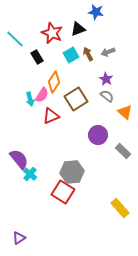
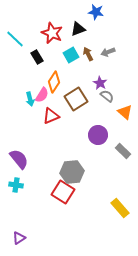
purple star: moved 6 px left, 4 px down
cyan cross: moved 14 px left, 11 px down; rotated 32 degrees counterclockwise
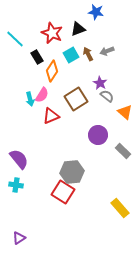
gray arrow: moved 1 px left, 1 px up
orange diamond: moved 2 px left, 11 px up
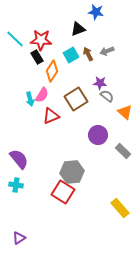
red star: moved 11 px left, 7 px down; rotated 20 degrees counterclockwise
purple star: rotated 24 degrees counterclockwise
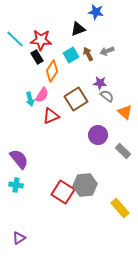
gray hexagon: moved 13 px right, 13 px down
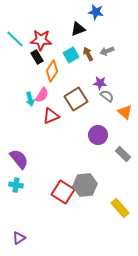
gray rectangle: moved 3 px down
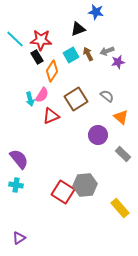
purple star: moved 18 px right, 21 px up; rotated 16 degrees counterclockwise
orange triangle: moved 4 px left, 5 px down
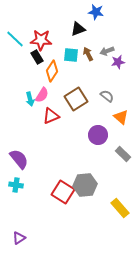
cyan square: rotated 35 degrees clockwise
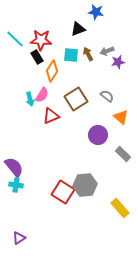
purple semicircle: moved 5 px left, 8 px down
